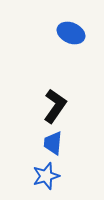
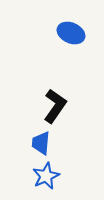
blue trapezoid: moved 12 px left
blue star: rotated 8 degrees counterclockwise
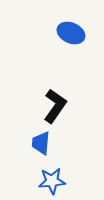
blue star: moved 6 px right, 5 px down; rotated 20 degrees clockwise
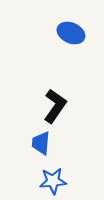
blue star: moved 1 px right
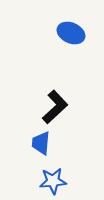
black L-shape: moved 1 px down; rotated 12 degrees clockwise
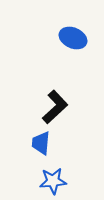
blue ellipse: moved 2 px right, 5 px down
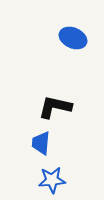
black L-shape: rotated 124 degrees counterclockwise
blue star: moved 1 px left, 1 px up
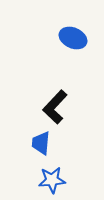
black L-shape: rotated 60 degrees counterclockwise
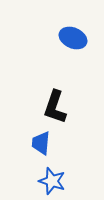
black L-shape: rotated 24 degrees counterclockwise
blue star: moved 1 px down; rotated 24 degrees clockwise
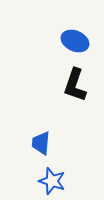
blue ellipse: moved 2 px right, 3 px down
black L-shape: moved 20 px right, 22 px up
